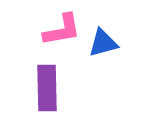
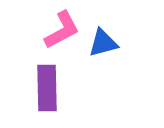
pink L-shape: rotated 18 degrees counterclockwise
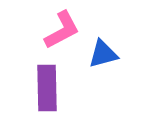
blue triangle: moved 11 px down
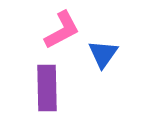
blue triangle: rotated 40 degrees counterclockwise
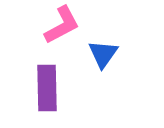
pink L-shape: moved 5 px up
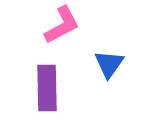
blue triangle: moved 6 px right, 10 px down
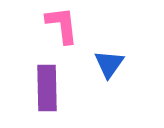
pink L-shape: rotated 69 degrees counterclockwise
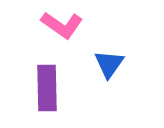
pink L-shape: rotated 132 degrees clockwise
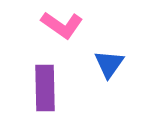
purple rectangle: moved 2 px left
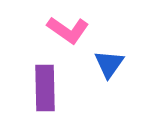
pink L-shape: moved 6 px right, 5 px down
